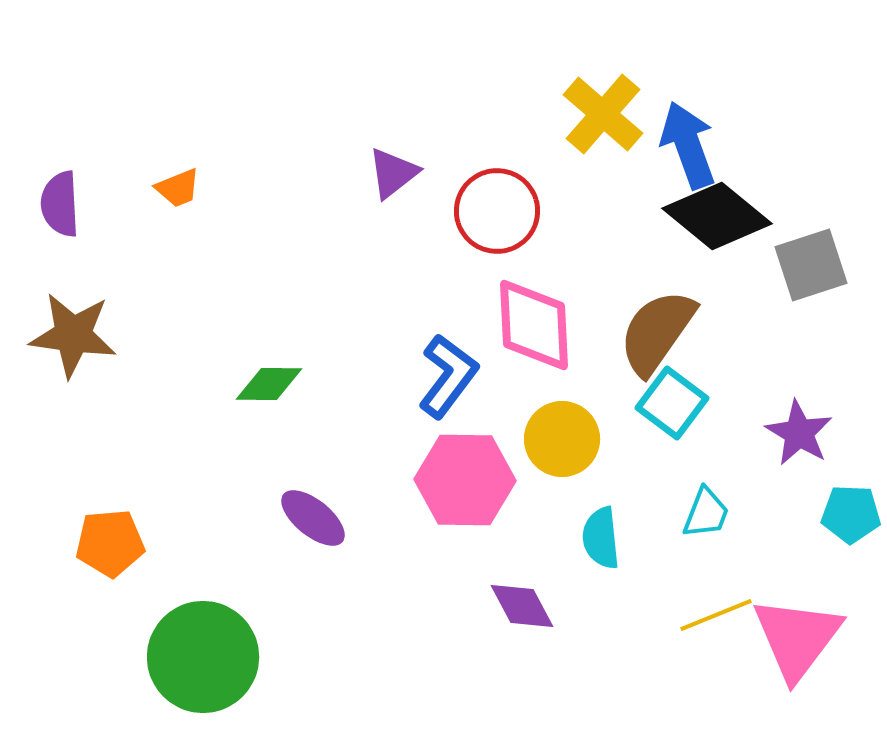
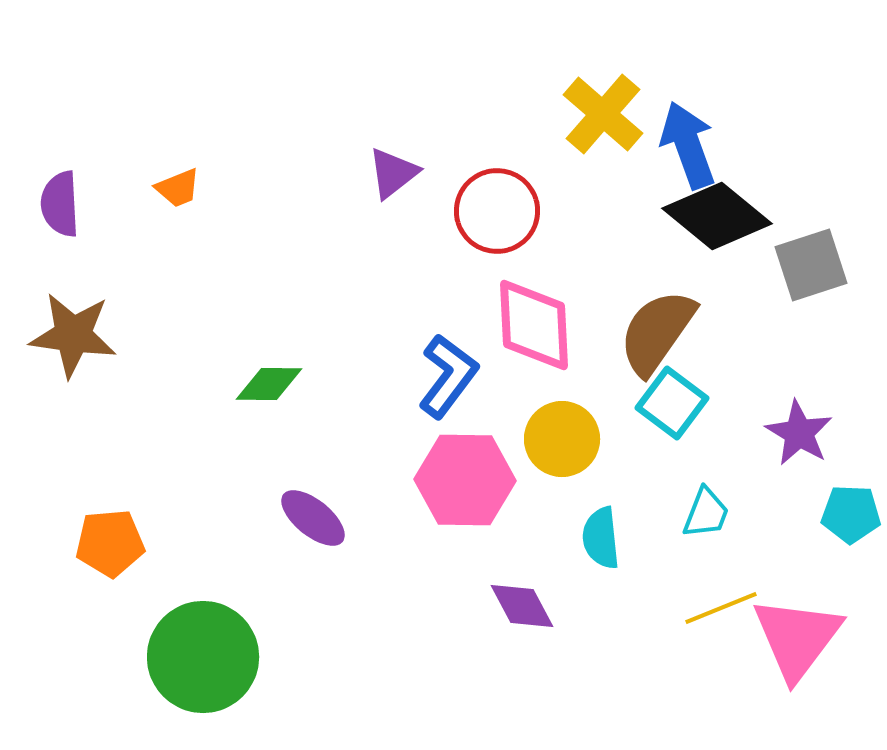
yellow line: moved 5 px right, 7 px up
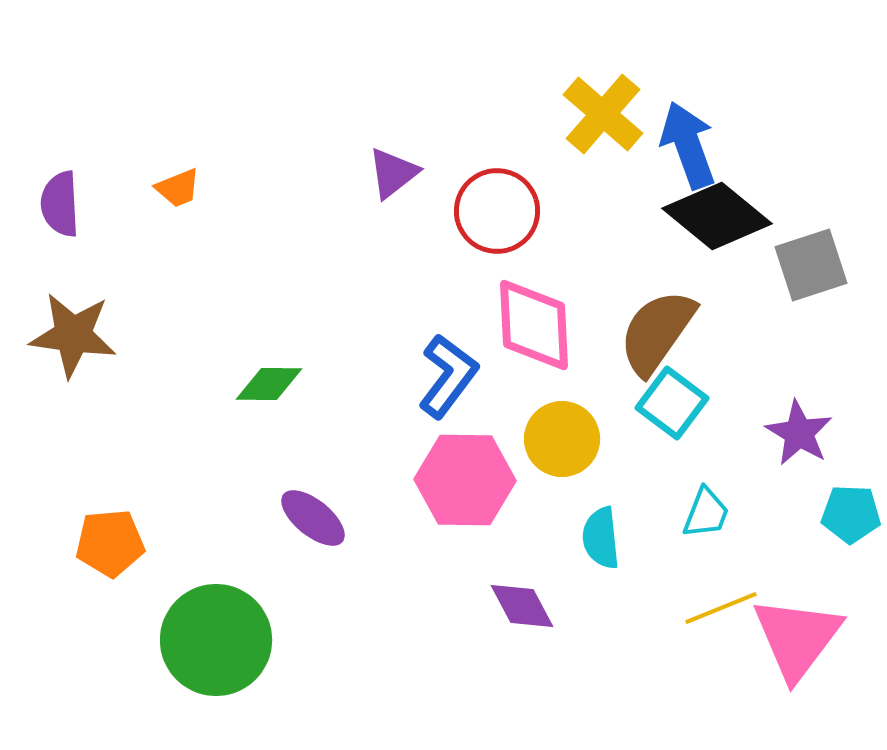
green circle: moved 13 px right, 17 px up
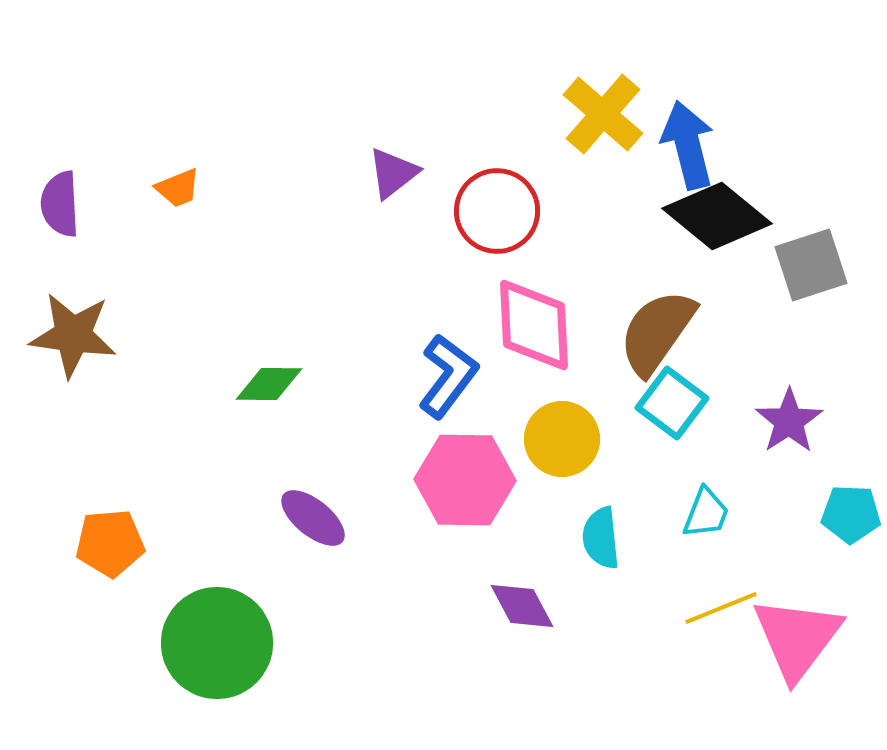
blue arrow: rotated 6 degrees clockwise
purple star: moved 10 px left, 12 px up; rotated 8 degrees clockwise
green circle: moved 1 px right, 3 px down
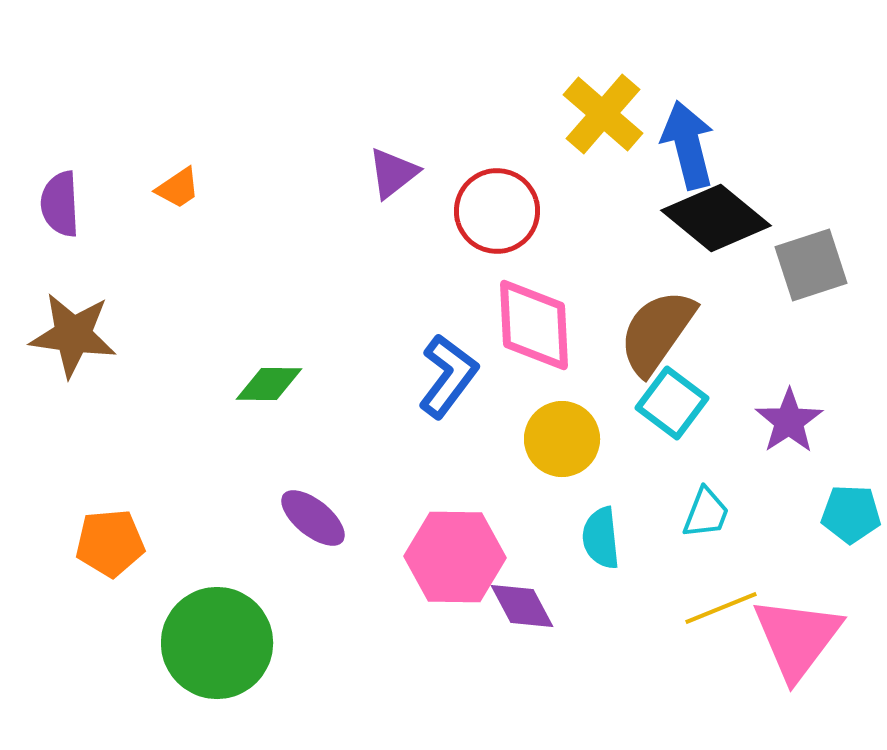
orange trapezoid: rotated 12 degrees counterclockwise
black diamond: moved 1 px left, 2 px down
pink hexagon: moved 10 px left, 77 px down
